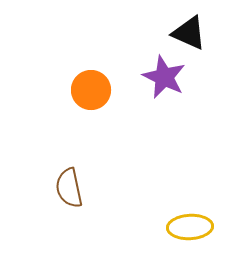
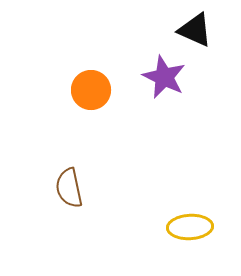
black triangle: moved 6 px right, 3 px up
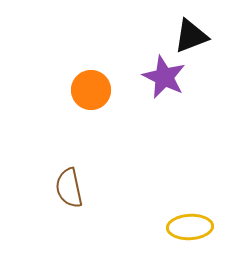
black triangle: moved 4 px left, 6 px down; rotated 45 degrees counterclockwise
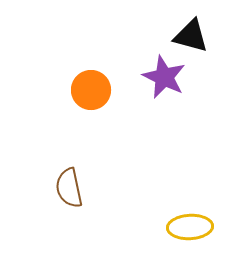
black triangle: rotated 36 degrees clockwise
